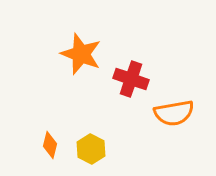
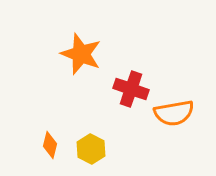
red cross: moved 10 px down
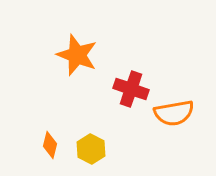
orange star: moved 4 px left, 1 px down
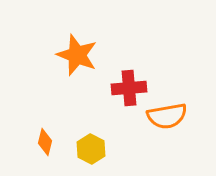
red cross: moved 2 px left, 1 px up; rotated 24 degrees counterclockwise
orange semicircle: moved 7 px left, 3 px down
orange diamond: moved 5 px left, 3 px up
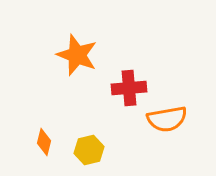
orange semicircle: moved 3 px down
orange diamond: moved 1 px left
yellow hexagon: moved 2 px left, 1 px down; rotated 20 degrees clockwise
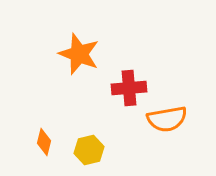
orange star: moved 2 px right, 1 px up
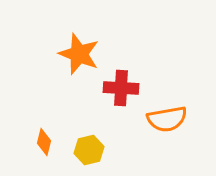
red cross: moved 8 px left; rotated 8 degrees clockwise
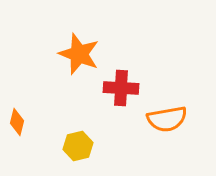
orange diamond: moved 27 px left, 20 px up
yellow hexagon: moved 11 px left, 4 px up
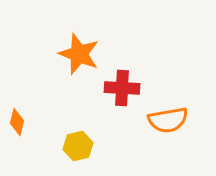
red cross: moved 1 px right
orange semicircle: moved 1 px right, 1 px down
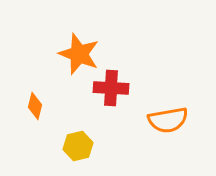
red cross: moved 11 px left
orange diamond: moved 18 px right, 16 px up
